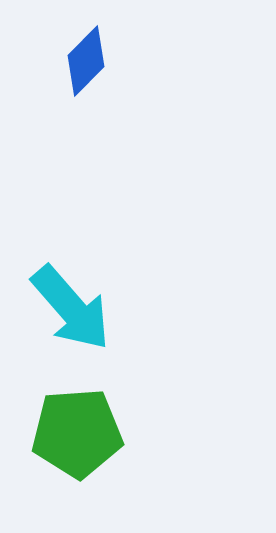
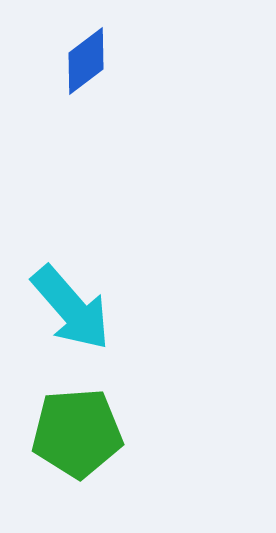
blue diamond: rotated 8 degrees clockwise
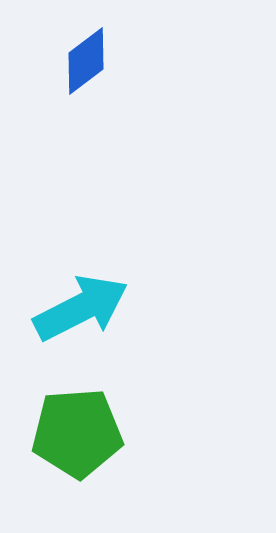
cyan arrow: moved 10 px right; rotated 76 degrees counterclockwise
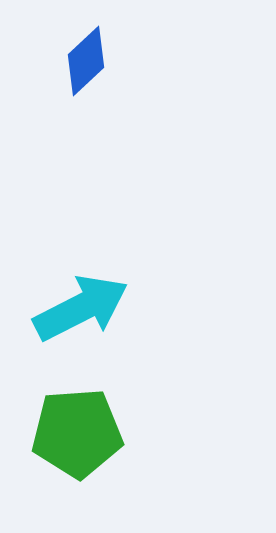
blue diamond: rotated 6 degrees counterclockwise
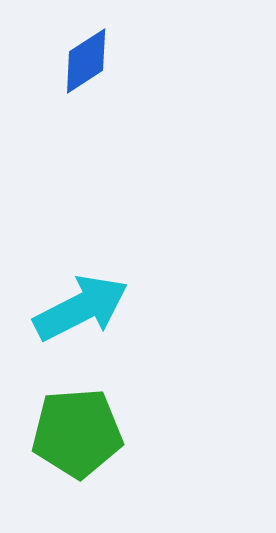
blue diamond: rotated 10 degrees clockwise
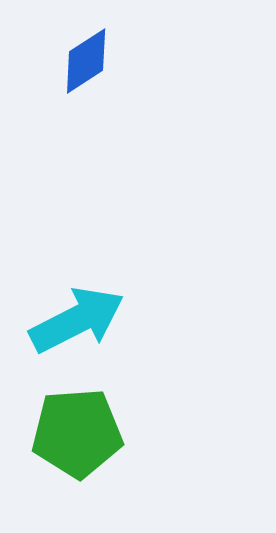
cyan arrow: moved 4 px left, 12 px down
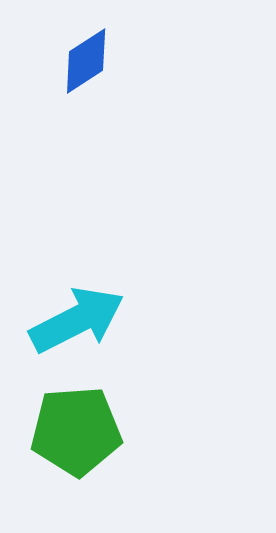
green pentagon: moved 1 px left, 2 px up
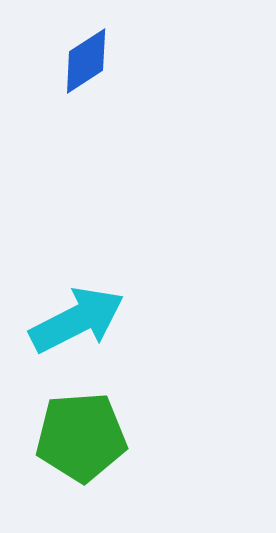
green pentagon: moved 5 px right, 6 px down
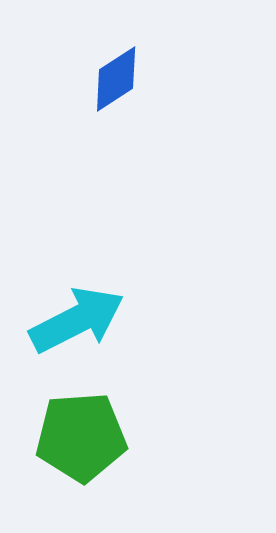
blue diamond: moved 30 px right, 18 px down
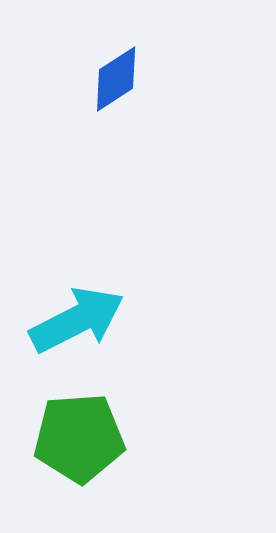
green pentagon: moved 2 px left, 1 px down
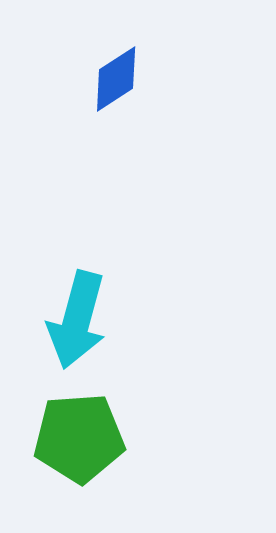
cyan arrow: rotated 132 degrees clockwise
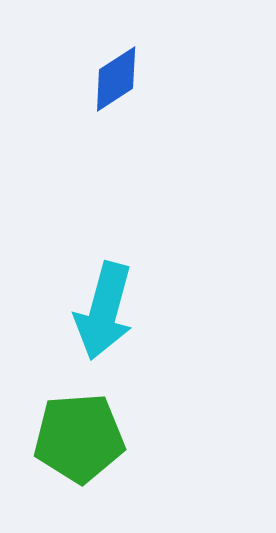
cyan arrow: moved 27 px right, 9 px up
